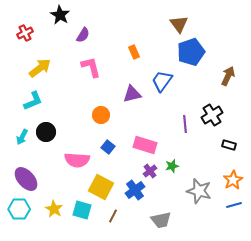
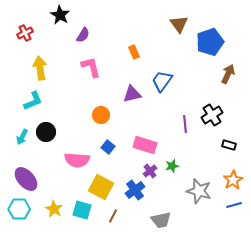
blue pentagon: moved 19 px right, 10 px up
yellow arrow: rotated 60 degrees counterclockwise
brown arrow: moved 2 px up
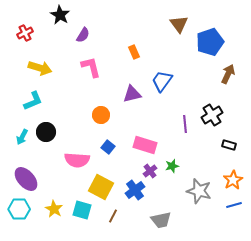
yellow arrow: rotated 115 degrees clockwise
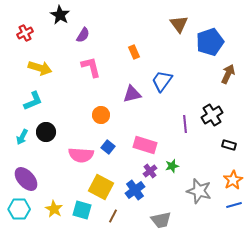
pink semicircle: moved 4 px right, 5 px up
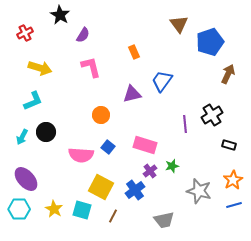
gray trapezoid: moved 3 px right
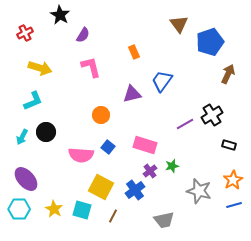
purple line: rotated 66 degrees clockwise
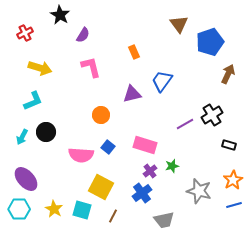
blue cross: moved 7 px right, 3 px down
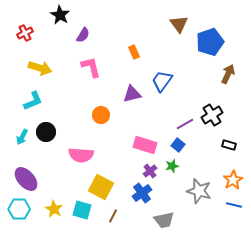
blue square: moved 70 px right, 2 px up
blue line: rotated 28 degrees clockwise
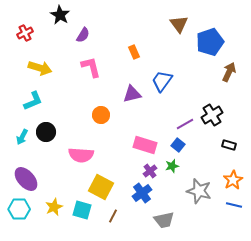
brown arrow: moved 1 px right, 2 px up
yellow star: moved 2 px up; rotated 18 degrees clockwise
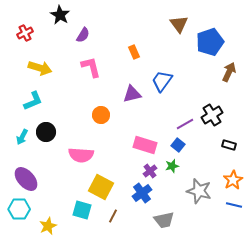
yellow star: moved 6 px left, 19 px down
